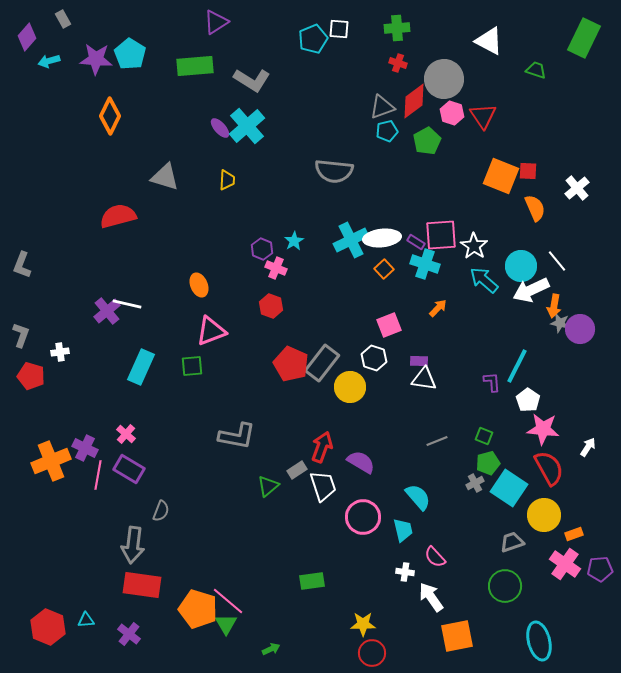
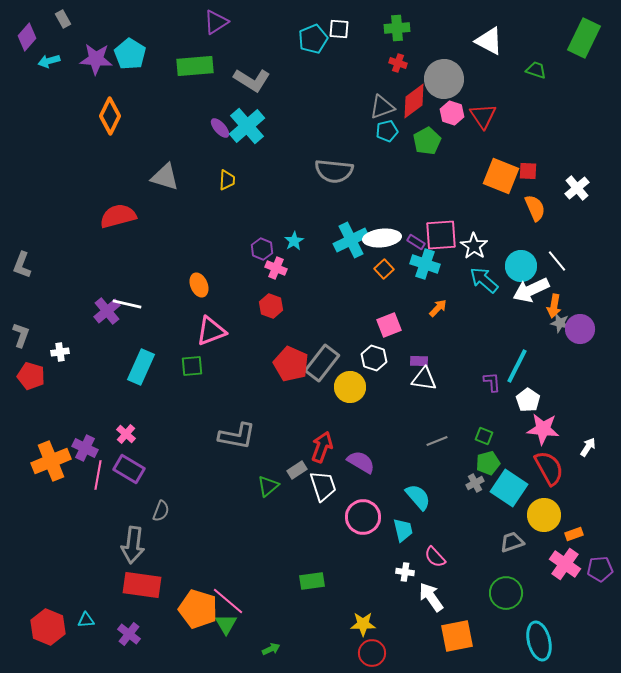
green circle at (505, 586): moved 1 px right, 7 px down
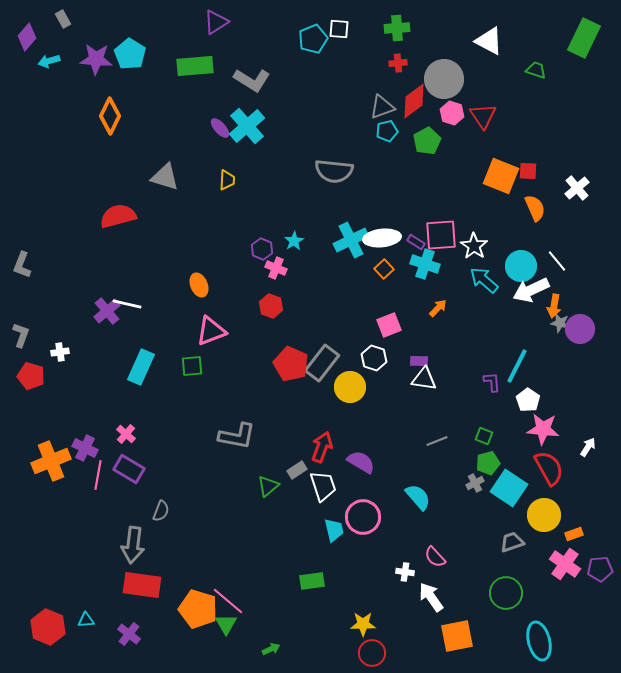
red cross at (398, 63): rotated 24 degrees counterclockwise
cyan trapezoid at (403, 530): moved 69 px left
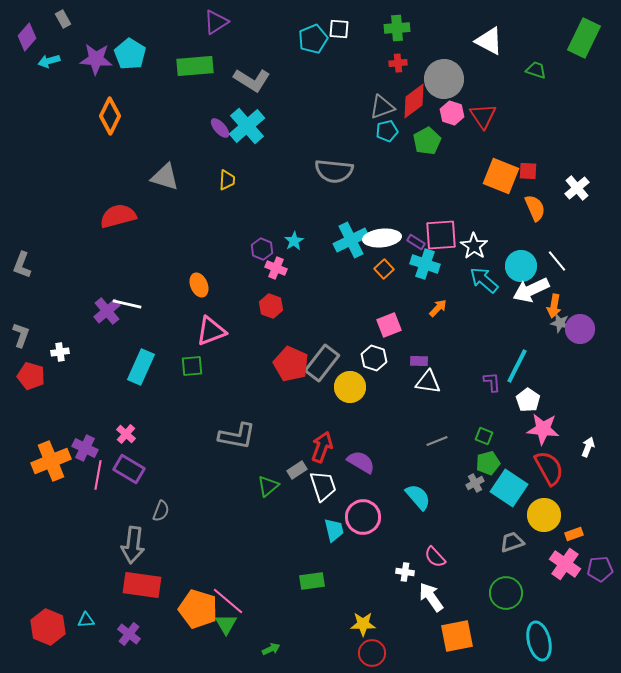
white triangle at (424, 379): moved 4 px right, 3 px down
white arrow at (588, 447): rotated 12 degrees counterclockwise
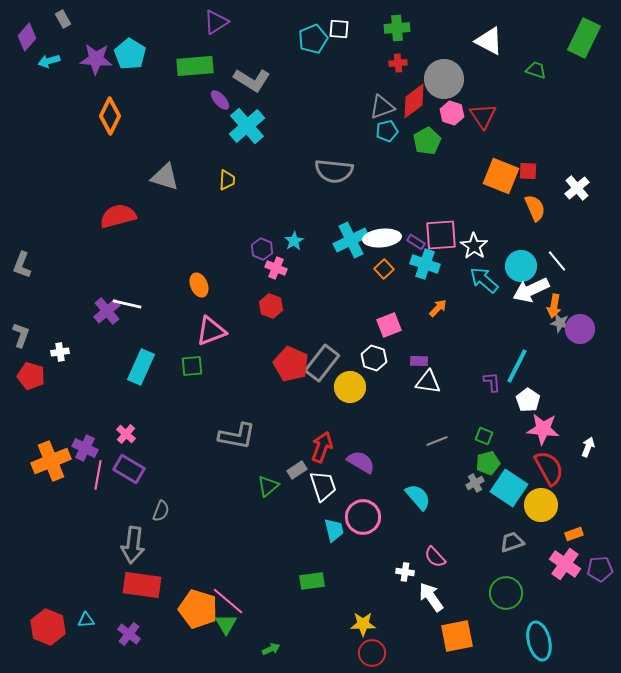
purple ellipse at (220, 128): moved 28 px up
yellow circle at (544, 515): moved 3 px left, 10 px up
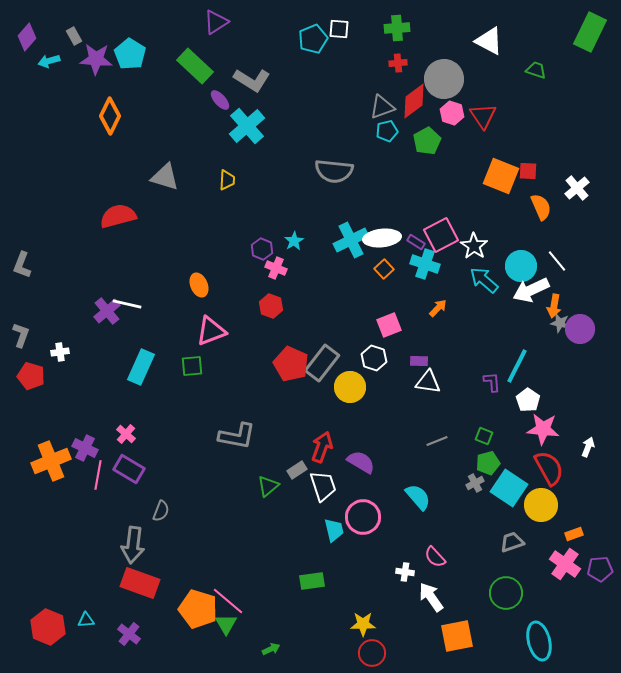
gray rectangle at (63, 19): moved 11 px right, 17 px down
green rectangle at (584, 38): moved 6 px right, 6 px up
green rectangle at (195, 66): rotated 48 degrees clockwise
orange semicircle at (535, 208): moved 6 px right, 1 px up
pink square at (441, 235): rotated 24 degrees counterclockwise
red rectangle at (142, 585): moved 2 px left, 2 px up; rotated 12 degrees clockwise
